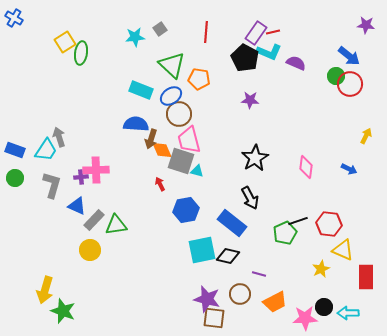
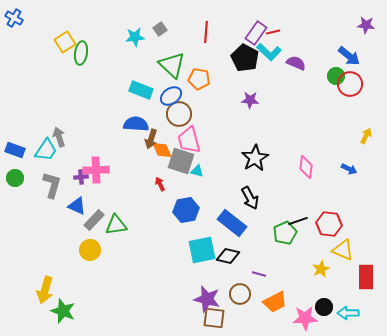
cyan L-shape at (269, 52): rotated 20 degrees clockwise
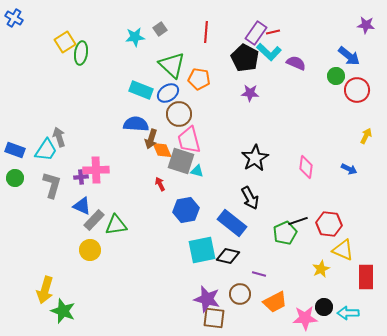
red circle at (350, 84): moved 7 px right, 6 px down
blue ellipse at (171, 96): moved 3 px left, 3 px up
purple star at (250, 100): moved 7 px up
blue triangle at (77, 206): moved 5 px right
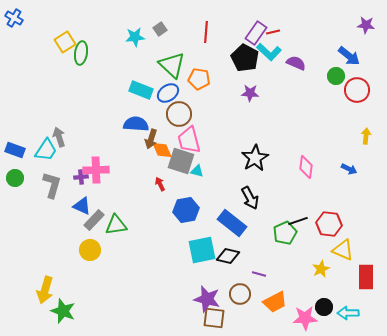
yellow arrow at (366, 136): rotated 21 degrees counterclockwise
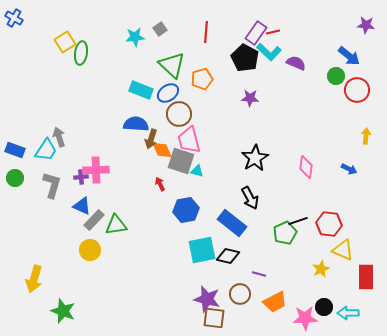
orange pentagon at (199, 79): moved 3 px right; rotated 25 degrees counterclockwise
purple star at (250, 93): moved 5 px down
yellow arrow at (45, 290): moved 11 px left, 11 px up
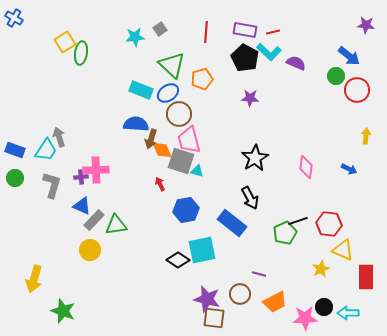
purple rectangle at (256, 33): moved 11 px left, 3 px up; rotated 65 degrees clockwise
black diamond at (228, 256): moved 50 px left, 4 px down; rotated 20 degrees clockwise
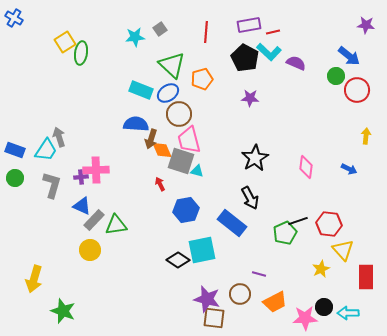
purple rectangle at (245, 30): moved 4 px right, 5 px up; rotated 20 degrees counterclockwise
yellow triangle at (343, 250): rotated 25 degrees clockwise
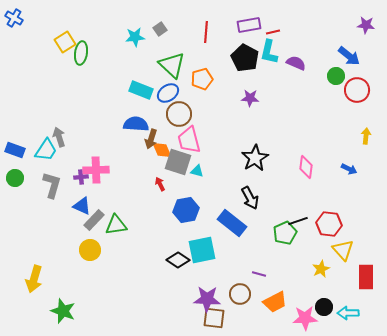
cyan L-shape at (269, 52): rotated 60 degrees clockwise
gray square at (181, 161): moved 3 px left, 1 px down
purple star at (207, 299): rotated 12 degrees counterclockwise
